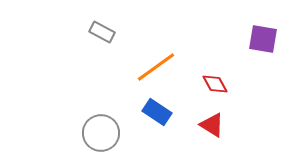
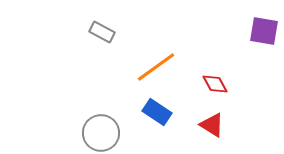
purple square: moved 1 px right, 8 px up
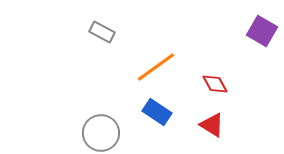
purple square: moved 2 px left; rotated 20 degrees clockwise
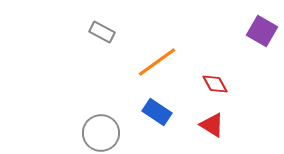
orange line: moved 1 px right, 5 px up
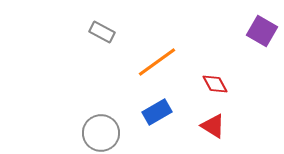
blue rectangle: rotated 64 degrees counterclockwise
red triangle: moved 1 px right, 1 px down
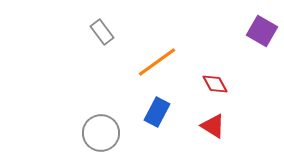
gray rectangle: rotated 25 degrees clockwise
blue rectangle: rotated 32 degrees counterclockwise
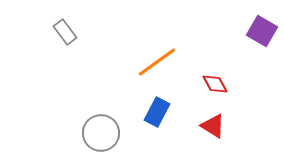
gray rectangle: moved 37 px left
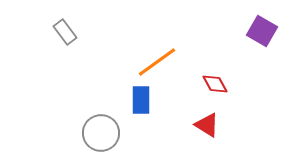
blue rectangle: moved 16 px left, 12 px up; rotated 28 degrees counterclockwise
red triangle: moved 6 px left, 1 px up
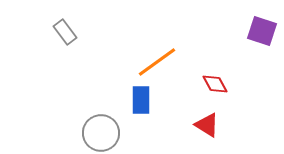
purple square: rotated 12 degrees counterclockwise
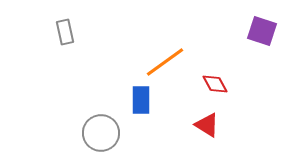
gray rectangle: rotated 25 degrees clockwise
orange line: moved 8 px right
